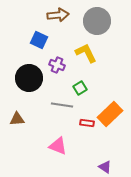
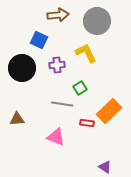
purple cross: rotated 28 degrees counterclockwise
black circle: moved 7 px left, 10 px up
gray line: moved 1 px up
orange rectangle: moved 1 px left, 3 px up
pink triangle: moved 2 px left, 9 px up
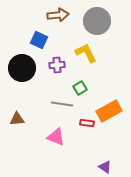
orange rectangle: rotated 15 degrees clockwise
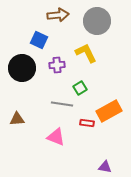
purple triangle: rotated 24 degrees counterclockwise
